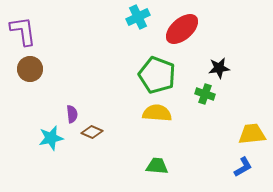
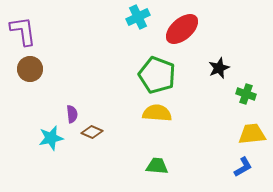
black star: rotated 15 degrees counterclockwise
green cross: moved 41 px right
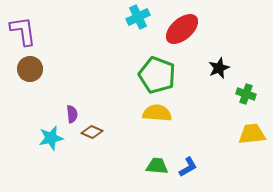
blue L-shape: moved 55 px left
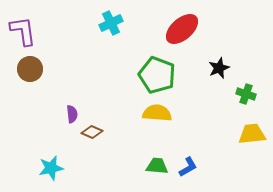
cyan cross: moved 27 px left, 6 px down
cyan star: moved 30 px down
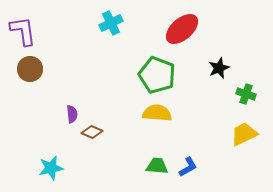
yellow trapezoid: moved 8 px left; rotated 20 degrees counterclockwise
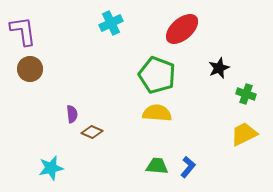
blue L-shape: rotated 20 degrees counterclockwise
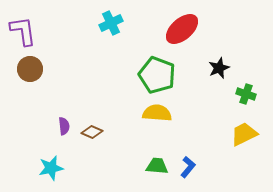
purple semicircle: moved 8 px left, 12 px down
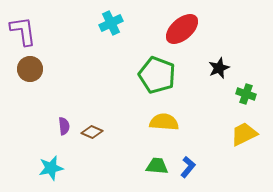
yellow semicircle: moved 7 px right, 9 px down
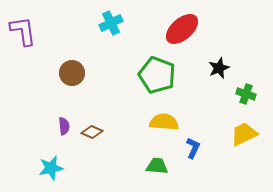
brown circle: moved 42 px right, 4 px down
blue L-shape: moved 5 px right, 19 px up; rotated 15 degrees counterclockwise
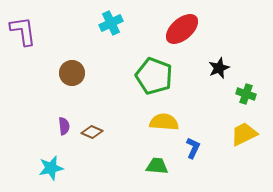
green pentagon: moved 3 px left, 1 px down
